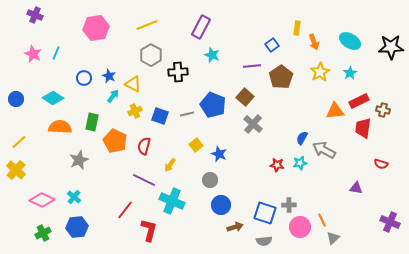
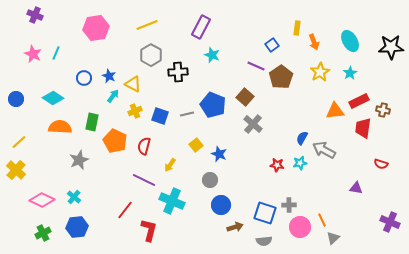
cyan ellipse at (350, 41): rotated 30 degrees clockwise
purple line at (252, 66): moved 4 px right; rotated 30 degrees clockwise
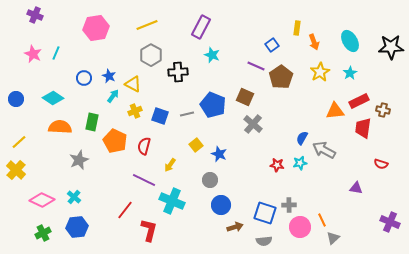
brown square at (245, 97): rotated 18 degrees counterclockwise
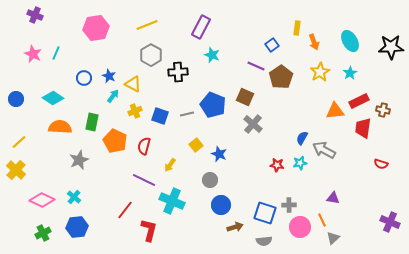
purple triangle at (356, 188): moved 23 px left, 10 px down
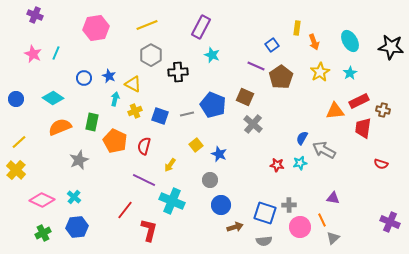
black star at (391, 47): rotated 10 degrees clockwise
cyan arrow at (113, 96): moved 2 px right, 3 px down; rotated 24 degrees counterclockwise
orange semicircle at (60, 127): rotated 25 degrees counterclockwise
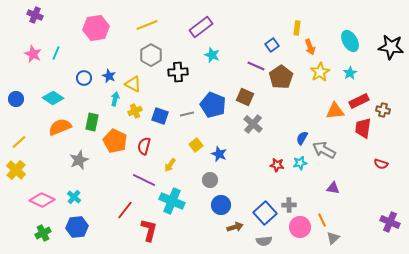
purple rectangle at (201, 27): rotated 25 degrees clockwise
orange arrow at (314, 42): moved 4 px left, 5 px down
purple triangle at (333, 198): moved 10 px up
blue square at (265, 213): rotated 30 degrees clockwise
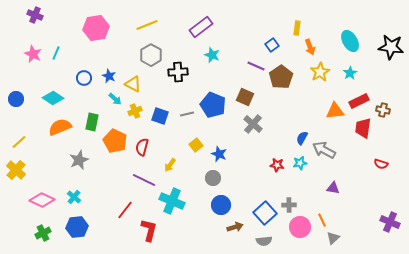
cyan arrow at (115, 99): rotated 120 degrees clockwise
red semicircle at (144, 146): moved 2 px left, 1 px down
gray circle at (210, 180): moved 3 px right, 2 px up
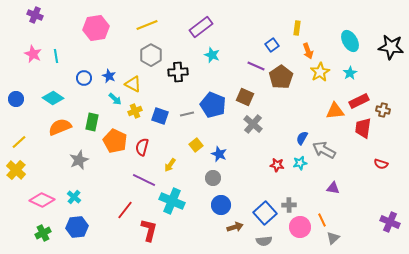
orange arrow at (310, 47): moved 2 px left, 4 px down
cyan line at (56, 53): moved 3 px down; rotated 32 degrees counterclockwise
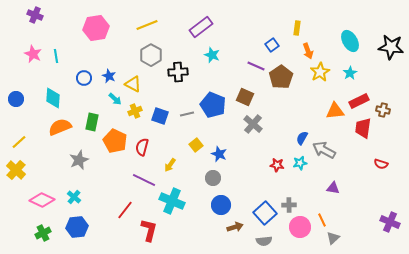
cyan diamond at (53, 98): rotated 60 degrees clockwise
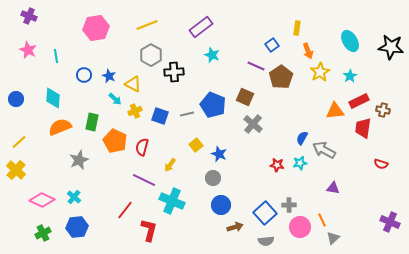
purple cross at (35, 15): moved 6 px left, 1 px down
pink star at (33, 54): moved 5 px left, 4 px up
black cross at (178, 72): moved 4 px left
cyan star at (350, 73): moved 3 px down
blue circle at (84, 78): moved 3 px up
gray semicircle at (264, 241): moved 2 px right
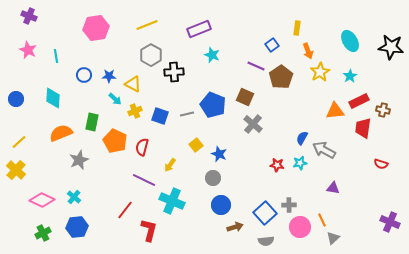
purple rectangle at (201, 27): moved 2 px left, 2 px down; rotated 15 degrees clockwise
blue star at (109, 76): rotated 24 degrees counterclockwise
orange semicircle at (60, 127): moved 1 px right, 6 px down
